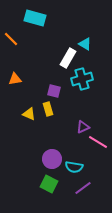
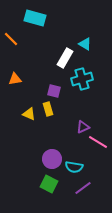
white rectangle: moved 3 px left
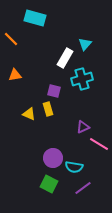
cyan triangle: rotated 40 degrees clockwise
orange triangle: moved 4 px up
pink line: moved 1 px right, 2 px down
purple circle: moved 1 px right, 1 px up
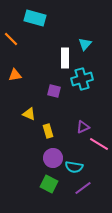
white rectangle: rotated 30 degrees counterclockwise
yellow rectangle: moved 22 px down
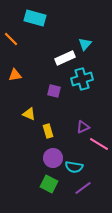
white rectangle: rotated 66 degrees clockwise
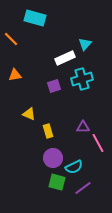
purple square: moved 5 px up; rotated 32 degrees counterclockwise
purple triangle: rotated 24 degrees clockwise
pink line: moved 1 px left, 1 px up; rotated 30 degrees clockwise
cyan semicircle: rotated 36 degrees counterclockwise
green square: moved 8 px right, 2 px up; rotated 12 degrees counterclockwise
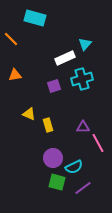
yellow rectangle: moved 6 px up
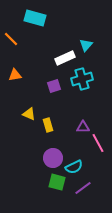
cyan triangle: moved 1 px right, 1 px down
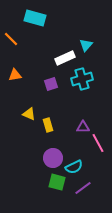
purple square: moved 3 px left, 2 px up
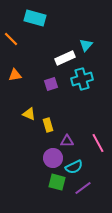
purple triangle: moved 16 px left, 14 px down
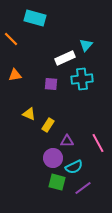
cyan cross: rotated 10 degrees clockwise
purple square: rotated 24 degrees clockwise
yellow rectangle: rotated 48 degrees clockwise
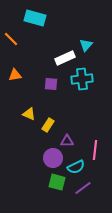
pink line: moved 3 px left, 7 px down; rotated 36 degrees clockwise
cyan semicircle: moved 2 px right
